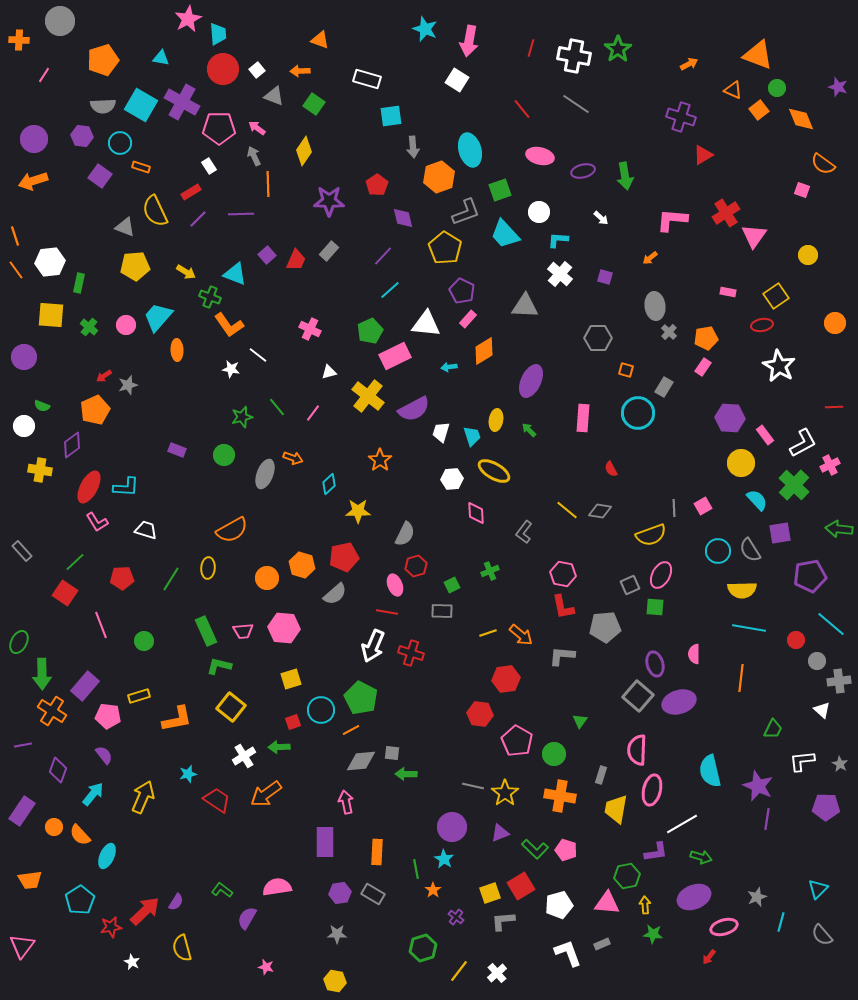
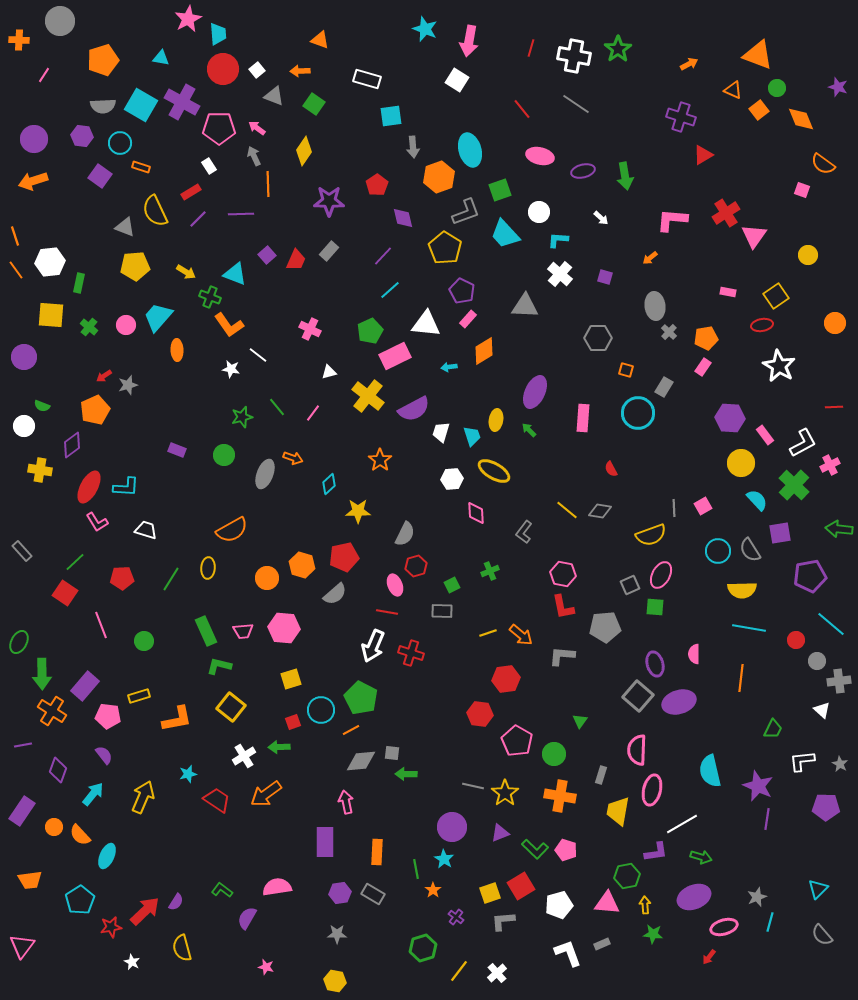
purple ellipse at (531, 381): moved 4 px right, 11 px down
yellow trapezoid at (616, 809): moved 2 px right, 2 px down
cyan line at (781, 922): moved 11 px left
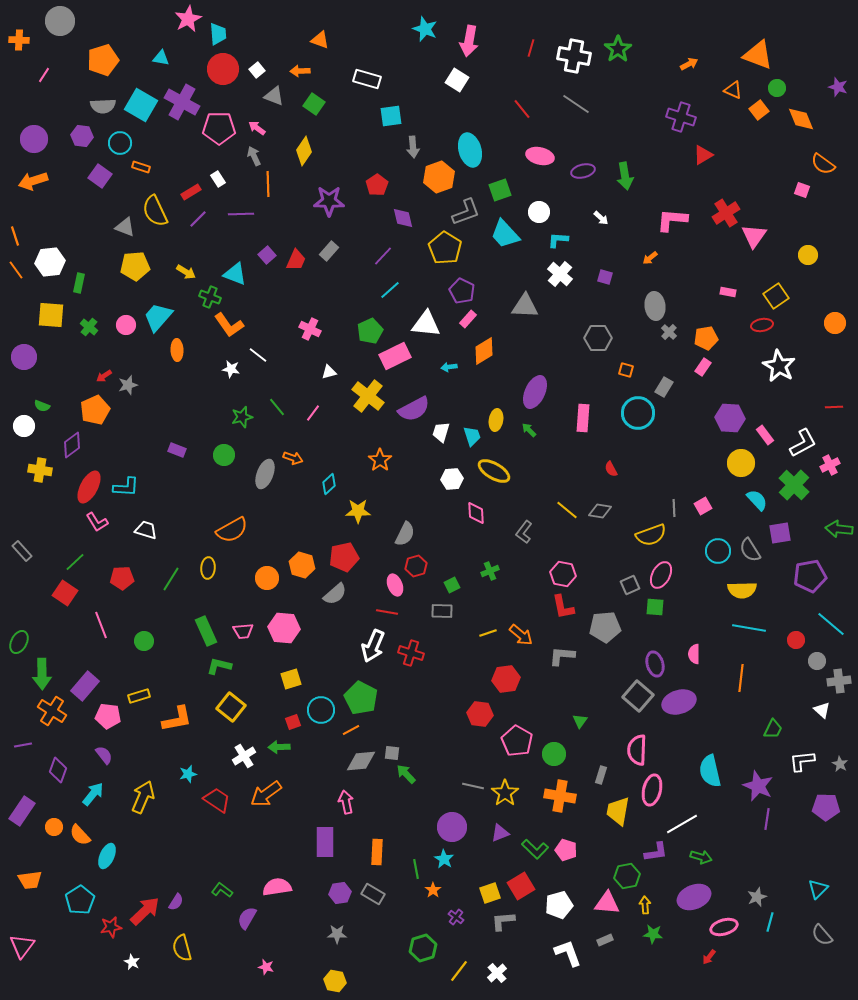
white rectangle at (209, 166): moved 9 px right, 13 px down
green arrow at (406, 774): rotated 45 degrees clockwise
gray rectangle at (602, 944): moved 3 px right, 4 px up
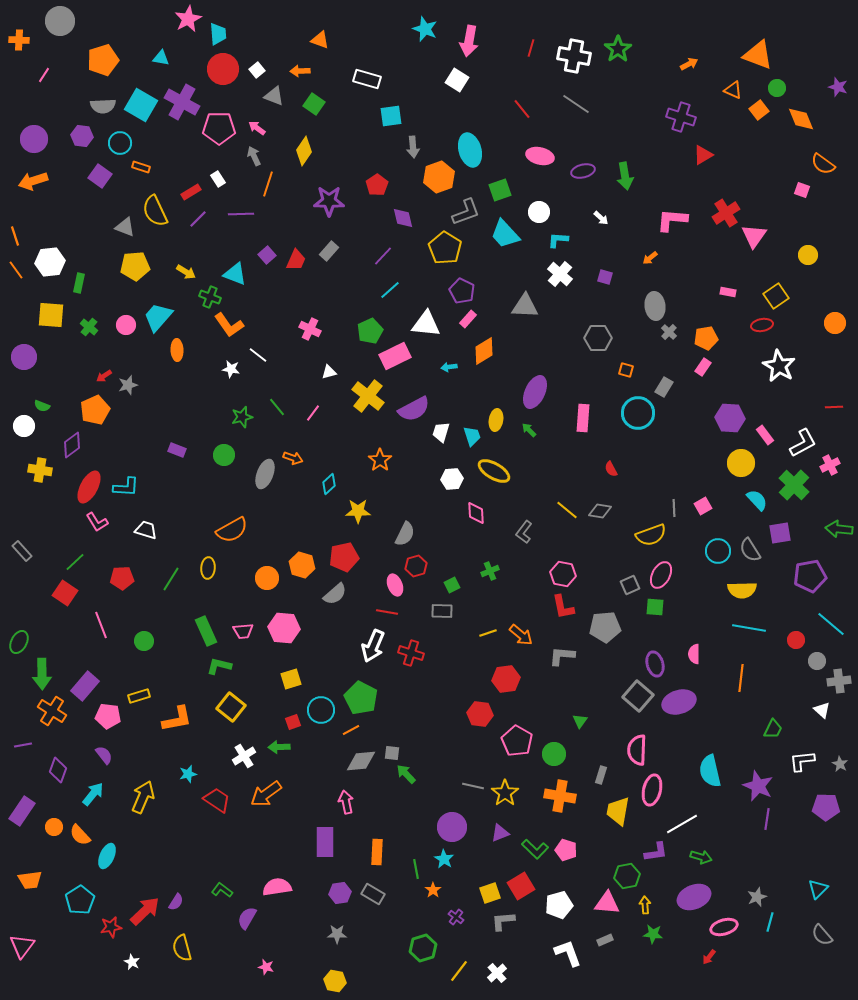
orange line at (268, 184): rotated 20 degrees clockwise
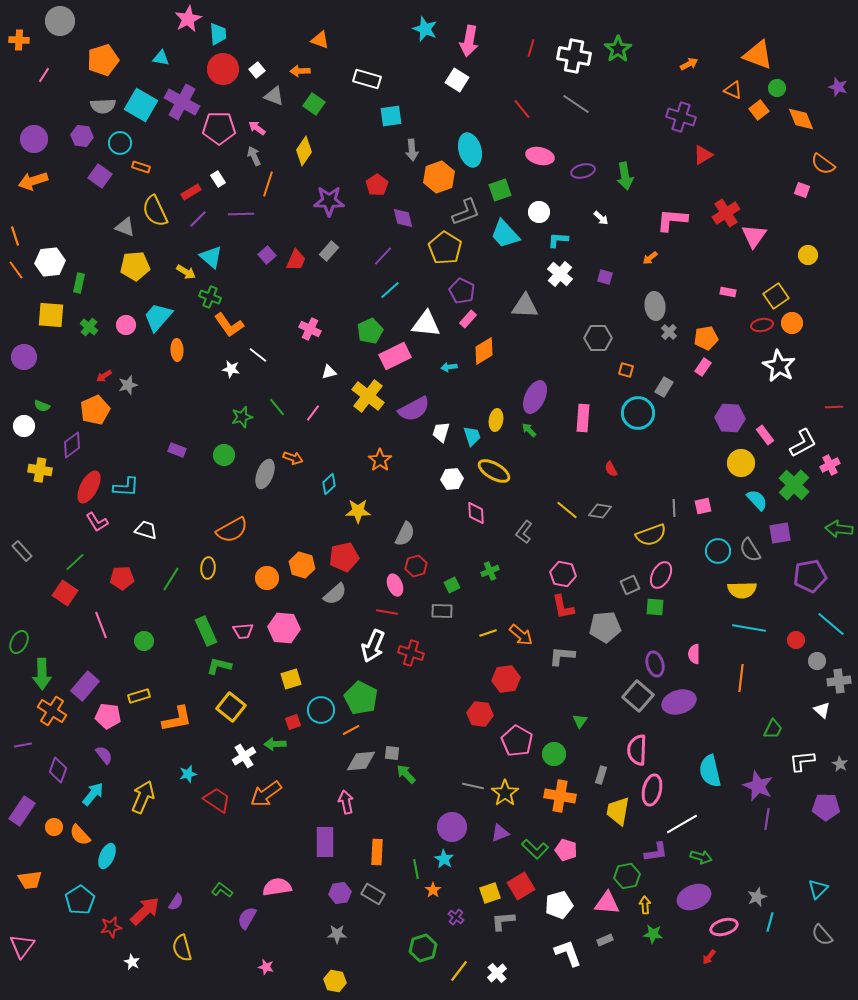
gray arrow at (413, 147): moved 1 px left, 3 px down
cyan triangle at (235, 274): moved 24 px left, 17 px up; rotated 20 degrees clockwise
orange circle at (835, 323): moved 43 px left
purple ellipse at (535, 392): moved 5 px down
pink square at (703, 506): rotated 18 degrees clockwise
green arrow at (279, 747): moved 4 px left, 3 px up
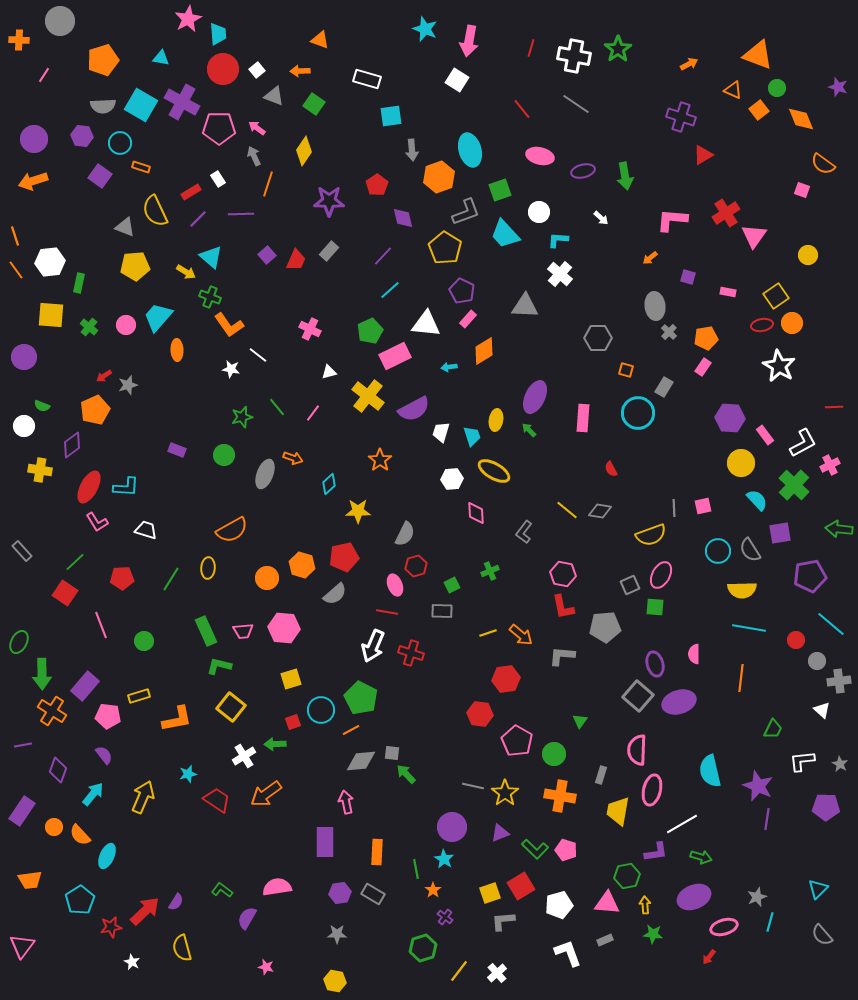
purple square at (605, 277): moved 83 px right
purple cross at (456, 917): moved 11 px left
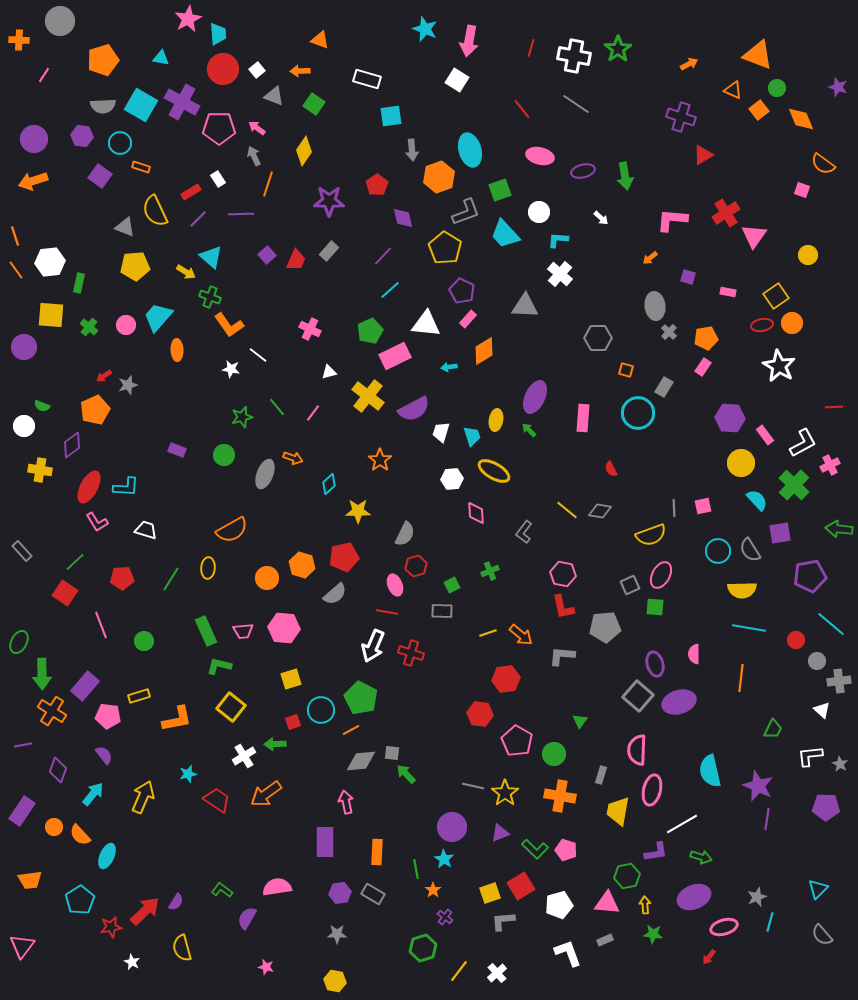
purple circle at (24, 357): moved 10 px up
white L-shape at (802, 761): moved 8 px right, 5 px up
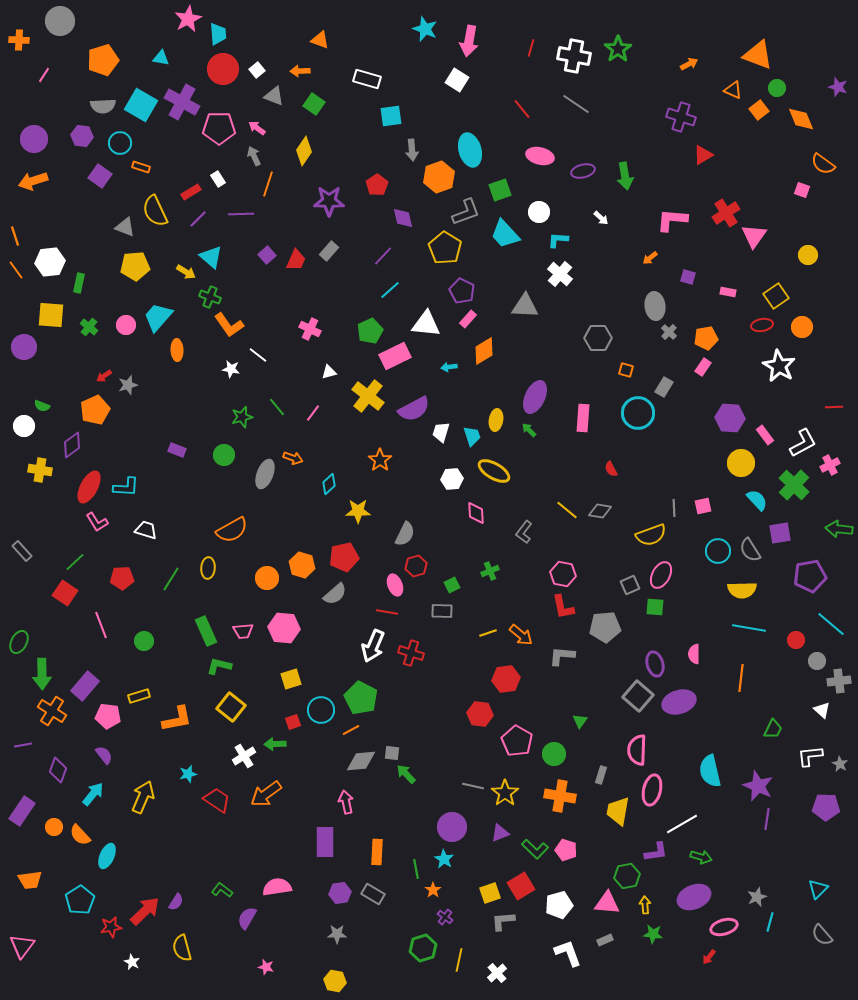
orange circle at (792, 323): moved 10 px right, 4 px down
yellow line at (459, 971): moved 11 px up; rotated 25 degrees counterclockwise
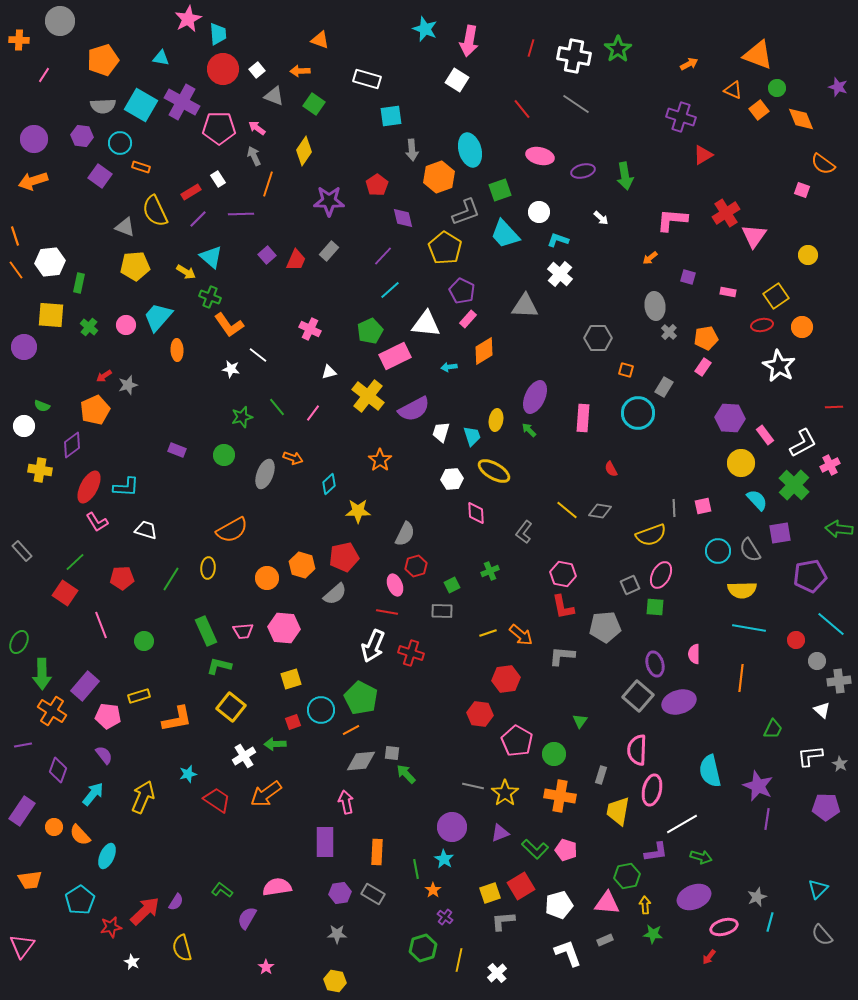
cyan L-shape at (558, 240): rotated 15 degrees clockwise
pink star at (266, 967): rotated 21 degrees clockwise
